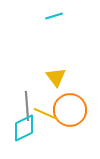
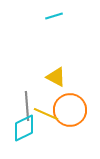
yellow triangle: rotated 25 degrees counterclockwise
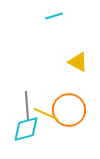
yellow triangle: moved 22 px right, 15 px up
orange circle: moved 1 px left
cyan diamond: moved 2 px right, 1 px down; rotated 12 degrees clockwise
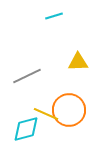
yellow triangle: rotated 30 degrees counterclockwise
gray line: moved 30 px up; rotated 68 degrees clockwise
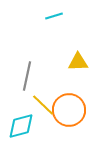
gray line: rotated 52 degrees counterclockwise
yellow line: moved 3 px left, 9 px up; rotated 20 degrees clockwise
cyan diamond: moved 5 px left, 3 px up
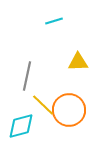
cyan line: moved 5 px down
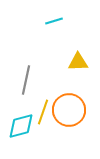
gray line: moved 1 px left, 4 px down
yellow line: moved 7 px down; rotated 65 degrees clockwise
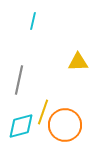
cyan line: moved 21 px left; rotated 60 degrees counterclockwise
gray line: moved 7 px left
orange circle: moved 4 px left, 15 px down
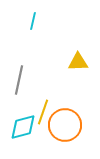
cyan diamond: moved 2 px right, 1 px down
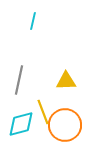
yellow triangle: moved 12 px left, 19 px down
yellow line: rotated 40 degrees counterclockwise
cyan diamond: moved 2 px left, 3 px up
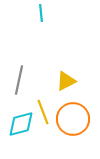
cyan line: moved 8 px right, 8 px up; rotated 18 degrees counterclockwise
yellow triangle: rotated 25 degrees counterclockwise
orange circle: moved 8 px right, 6 px up
